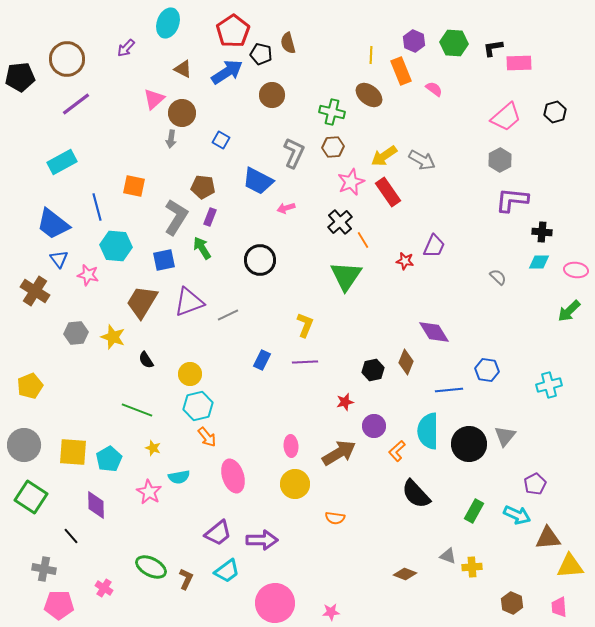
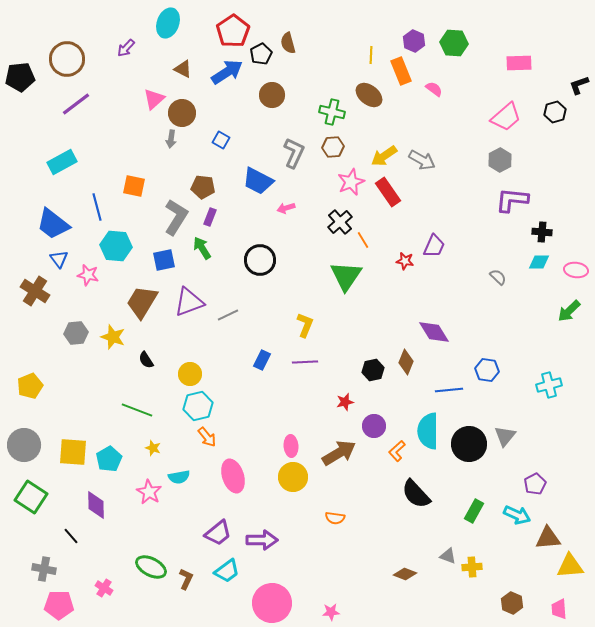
black L-shape at (493, 48): moved 86 px right, 37 px down; rotated 10 degrees counterclockwise
black pentagon at (261, 54): rotated 30 degrees clockwise
yellow circle at (295, 484): moved 2 px left, 7 px up
pink circle at (275, 603): moved 3 px left
pink trapezoid at (559, 607): moved 2 px down
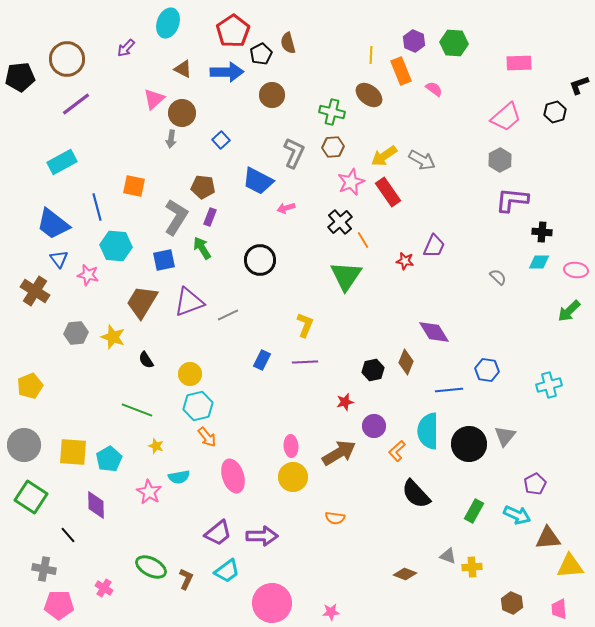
blue arrow at (227, 72): rotated 32 degrees clockwise
blue square at (221, 140): rotated 18 degrees clockwise
yellow star at (153, 448): moved 3 px right, 2 px up
black line at (71, 536): moved 3 px left, 1 px up
purple arrow at (262, 540): moved 4 px up
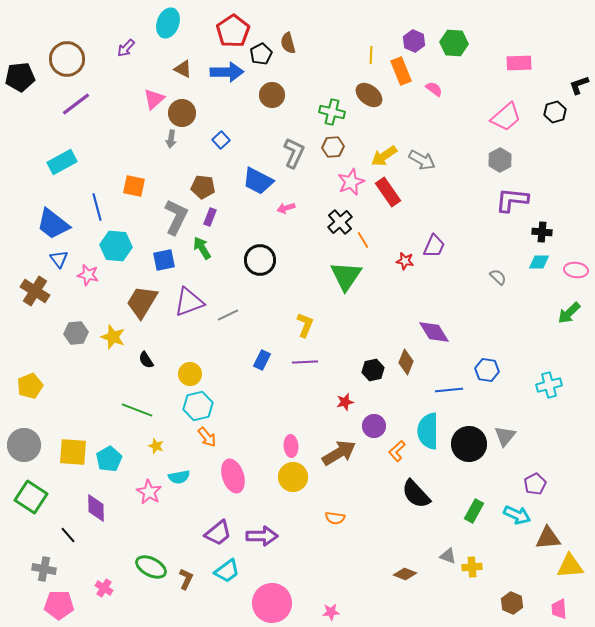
gray L-shape at (176, 217): rotated 6 degrees counterclockwise
green arrow at (569, 311): moved 2 px down
purple diamond at (96, 505): moved 3 px down
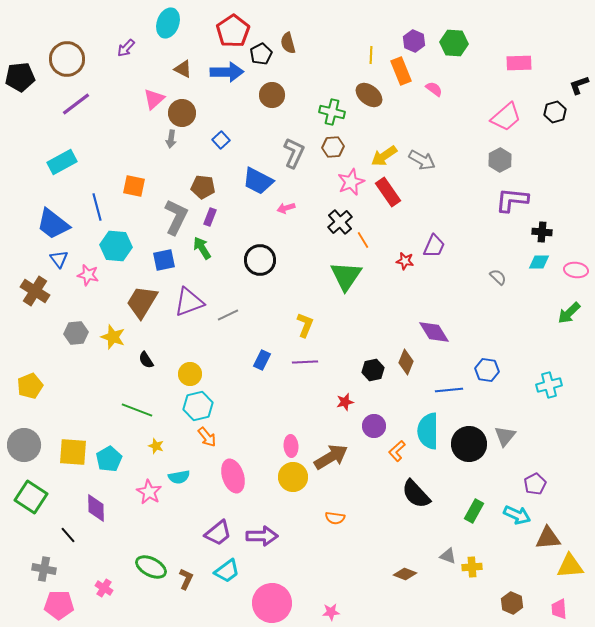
brown arrow at (339, 453): moved 8 px left, 4 px down
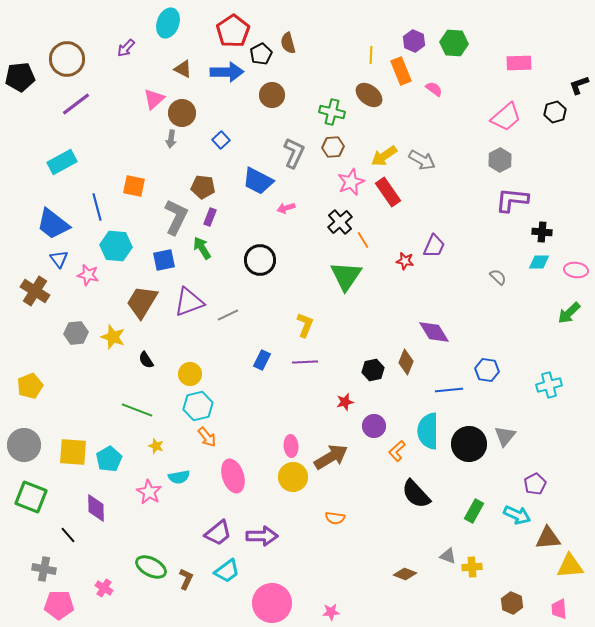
green square at (31, 497): rotated 12 degrees counterclockwise
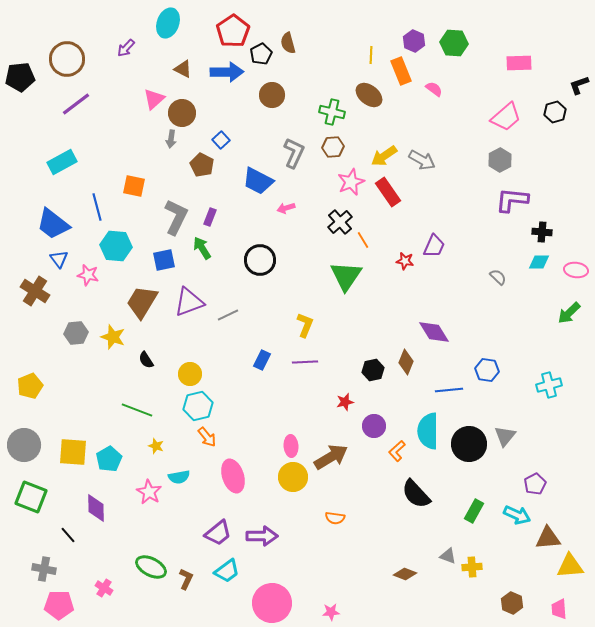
brown pentagon at (203, 187): moved 1 px left, 22 px up; rotated 20 degrees clockwise
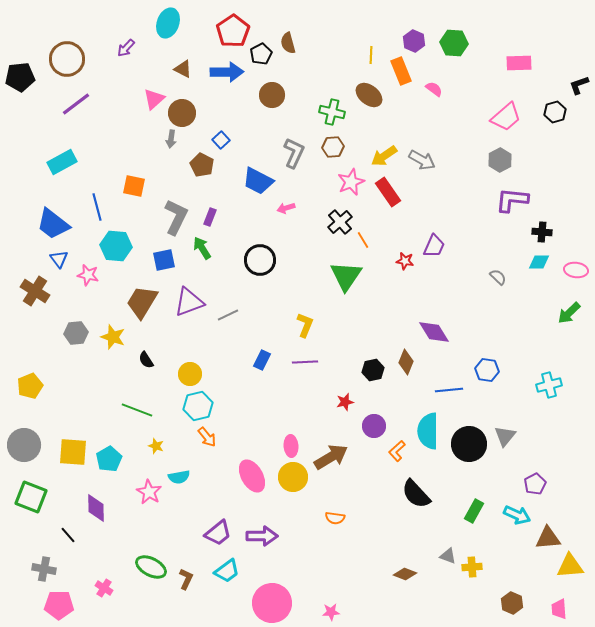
pink ellipse at (233, 476): moved 19 px right; rotated 12 degrees counterclockwise
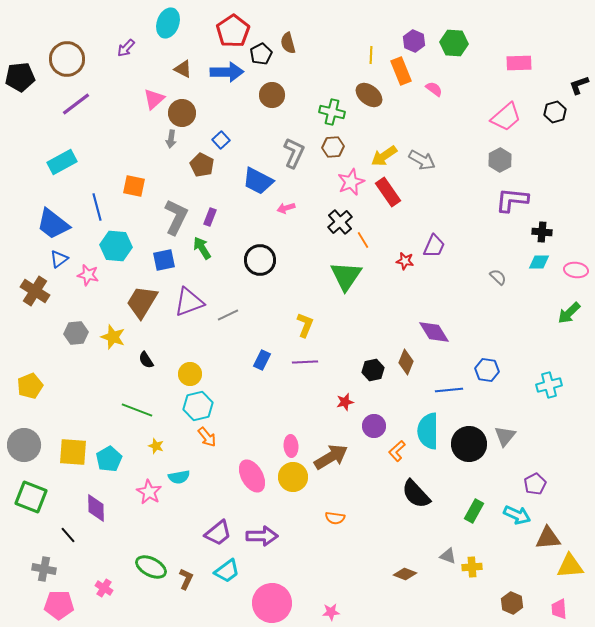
blue triangle at (59, 259): rotated 30 degrees clockwise
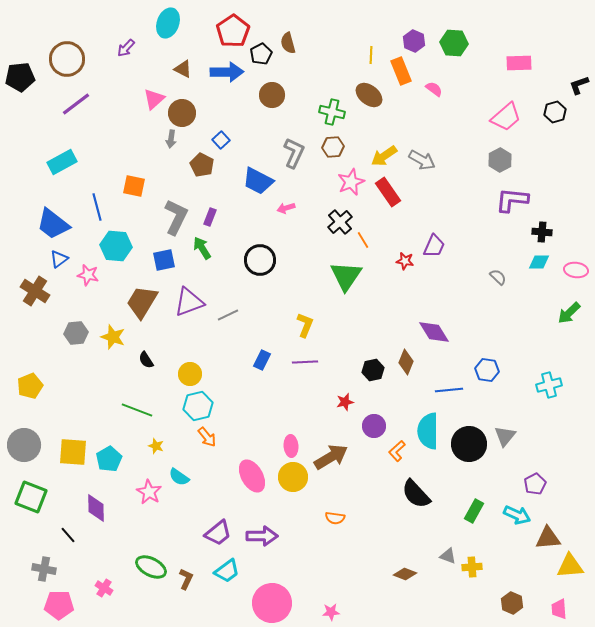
cyan semicircle at (179, 477): rotated 45 degrees clockwise
